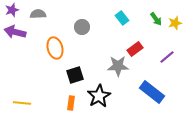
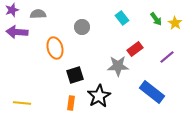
yellow star: rotated 24 degrees counterclockwise
purple arrow: moved 2 px right; rotated 10 degrees counterclockwise
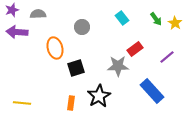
black square: moved 1 px right, 7 px up
blue rectangle: moved 1 px up; rotated 10 degrees clockwise
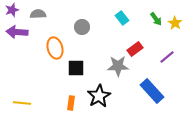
black square: rotated 18 degrees clockwise
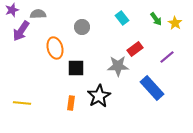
purple arrow: moved 4 px right, 1 px up; rotated 60 degrees counterclockwise
blue rectangle: moved 3 px up
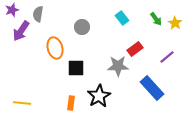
gray semicircle: rotated 77 degrees counterclockwise
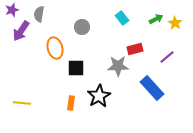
gray semicircle: moved 1 px right
green arrow: rotated 80 degrees counterclockwise
red rectangle: rotated 21 degrees clockwise
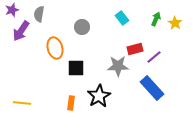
green arrow: rotated 40 degrees counterclockwise
purple line: moved 13 px left
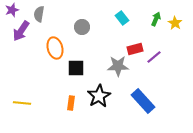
blue rectangle: moved 9 px left, 13 px down
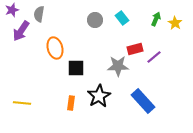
gray circle: moved 13 px right, 7 px up
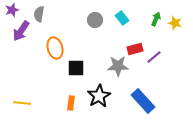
yellow star: rotated 16 degrees counterclockwise
